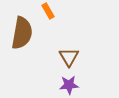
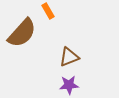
brown semicircle: rotated 32 degrees clockwise
brown triangle: rotated 40 degrees clockwise
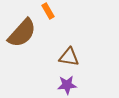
brown triangle: rotated 30 degrees clockwise
purple star: moved 2 px left
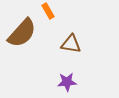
brown triangle: moved 2 px right, 13 px up
purple star: moved 3 px up
